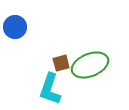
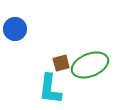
blue circle: moved 2 px down
cyan L-shape: rotated 12 degrees counterclockwise
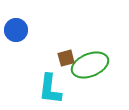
blue circle: moved 1 px right, 1 px down
brown square: moved 5 px right, 5 px up
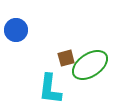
green ellipse: rotated 12 degrees counterclockwise
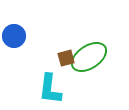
blue circle: moved 2 px left, 6 px down
green ellipse: moved 1 px left, 8 px up
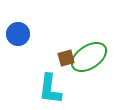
blue circle: moved 4 px right, 2 px up
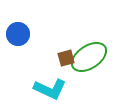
cyan L-shape: rotated 72 degrees counterclockwise
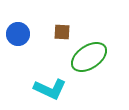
brown square: moved 4 px left, 26 px up; rotated 18 degrees clockwise
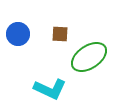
brown square: moved 2 px left, 2 px down
